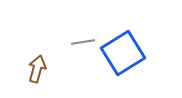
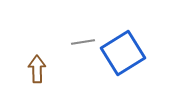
brown arrow: rotated 16 degrees counterclockwise
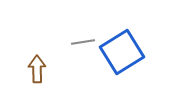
blue square: moved 1 px left, 1 px up
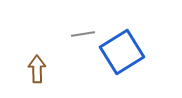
gray line: moved 8 px up
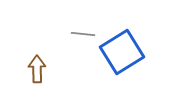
gray line: rotated 15 degrees clockwise
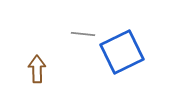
blue square: rotated 6 degrees clockwise
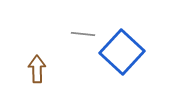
blue square: rotated 21 degrees counterclockwise
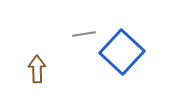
gray line: moved 1 px right; rotated 15 degrees counterclockwise
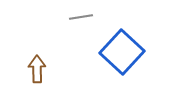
gray line: moved 3 px left, 17 px up
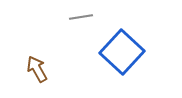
brown arrow: rotated 28 degrees counterclockwise
